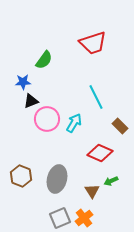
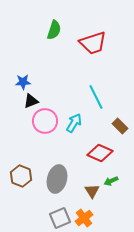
green semicircle: moved 10 px right, 30 px up; rotated 18 degrees counterclockwise
pink circle: moved 2 px left, 2 px down
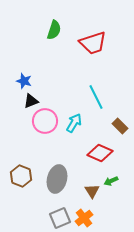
blue star: moved 1 px right, 1 px up; rotated 21 degrees clockwise
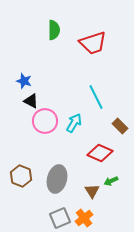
green semicircle: rotated 18 degrees counterclockwise
black triangle: rotated 49 degrees clockwise
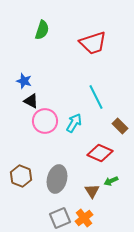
green semicircle: moved 12 px left; rotated 18 degrees clockwise
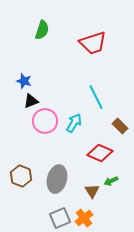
black triangle: rotated 49 degrees counterclockwise
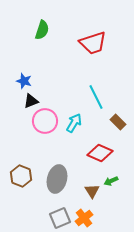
brown rectangle: moved 2 px left, 4 px up
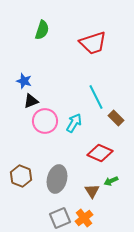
brown rectangle: moved 2 px left, 4 px up
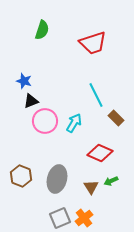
cyan line: moved 2 px up
brown triangle: moved 1 px left, 4 px up
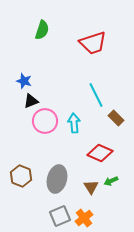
cyan arrow: rotated 36 degrees counterclockwise
gray square: moved 2 px up
